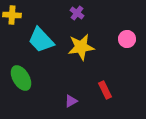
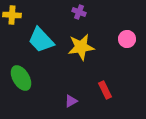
purple cross: moved 2 px right, 1 px up; rotated 16 degrees counterclockwise
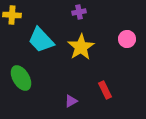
purple cross: rotated 32 degrees counterclockwise
yellow star: rotated 24 degrees counterclockwise
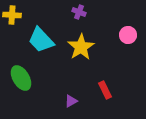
purple cross: rotated 32 degrees clockwise
pink circle: moved 1 px right, 4 px up
